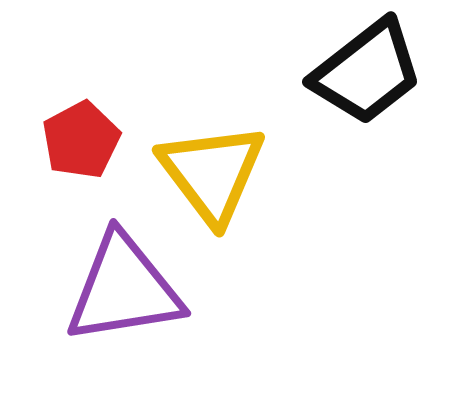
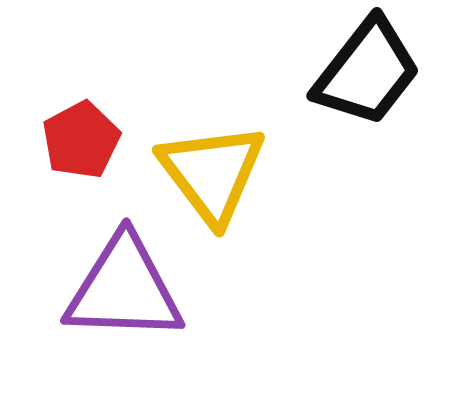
black trapezoid: rotated 14 degrees counterclockwise
purple triangle: rotated 11 degrees clockwise
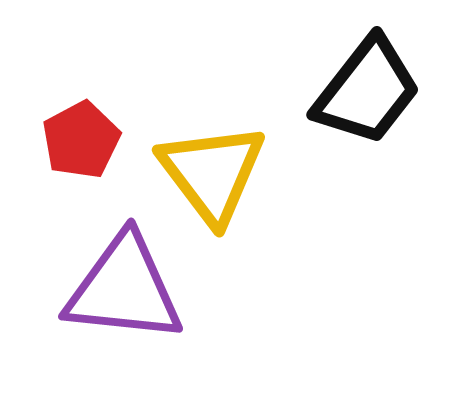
black trapezoid: moved 19 px down
purple triangle: rotated 4 degrees clockwise
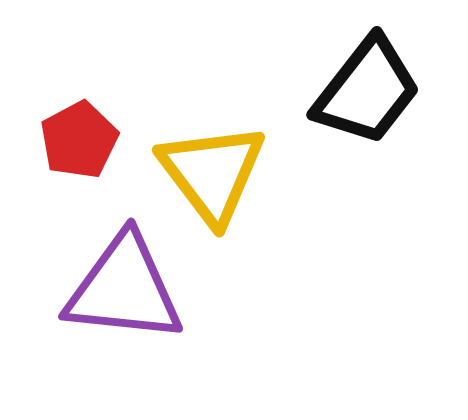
red pentagon: moved 2 px left
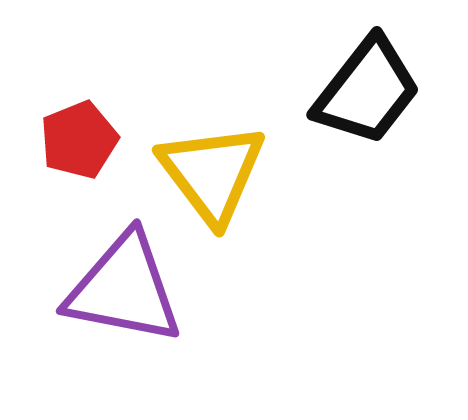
red pentagon: rotated 6 degrees clockwise
purple triangle: rotated 5 degrees clockwise
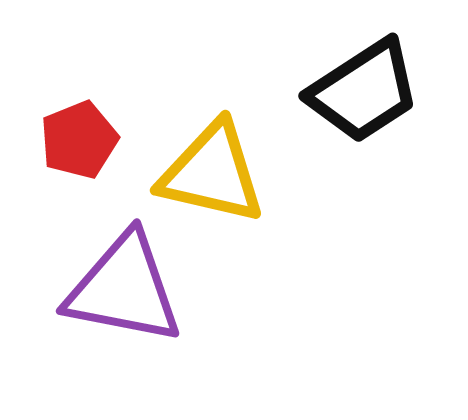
black trapezoid: moved 3 px left; rotated 19 degrees clockwise
yellow triangle: rotated 40 degrees counterclockwise
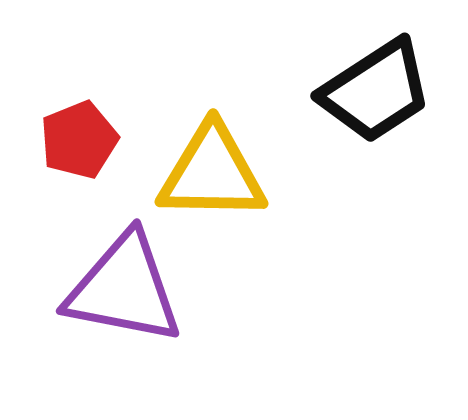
black trapezoid: moved 12 px right
yellow triangle: rotated 12 degrees counterclockwise
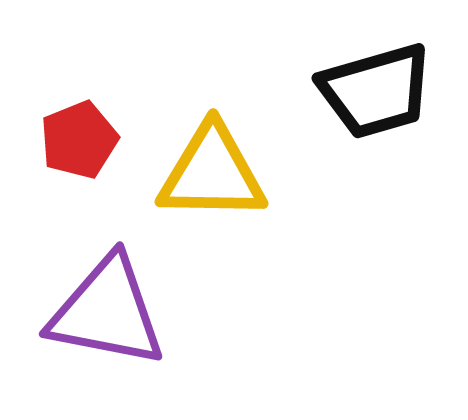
black trapezoid: rotated 17 degrees clockwise
purple triangle: moved 17 px left, 23 px down
